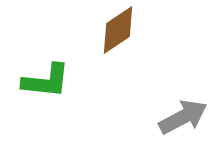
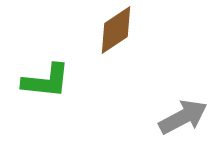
brown diamond: moved 2 px left
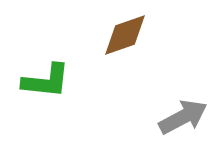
brown diamond: moved 9 px right, 5 px down; rotated 15 degrees clockwise
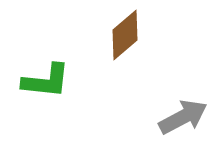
brown diamond: rotated 21 degrees counterclockwise
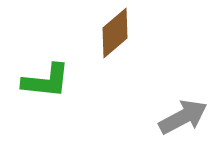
brown diamond: moved 10 px left, 2 px up
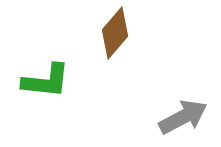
brown diamond: rotated 9 degrees counterclockwise
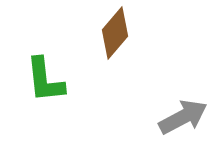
green L-shape: moved 1 px left, 1 px up; rotated 78 degrees clockwise
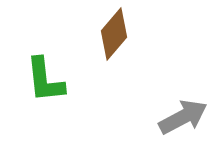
brown diamond: moved 1 px left, 1 px down
